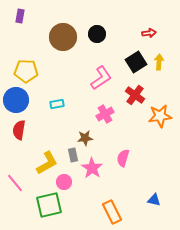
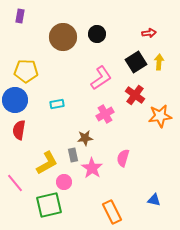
blue circle: moved 1 px left
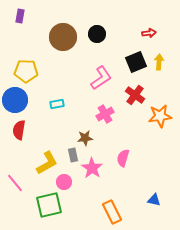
black square: rotated 10 degrees clockwise
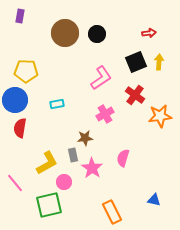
brown circle: moved 2 px right, 4 px up
red semicircle: moved 1 px right, 2 px up
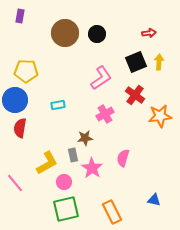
cyan rectangle: moved 1 px right, 1 px down
green square: moved 17 px right, 4 px down
